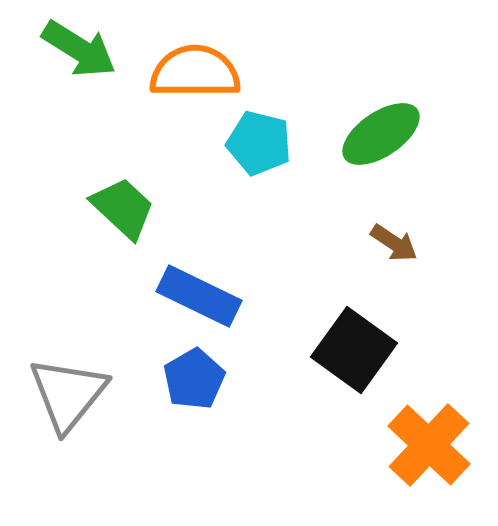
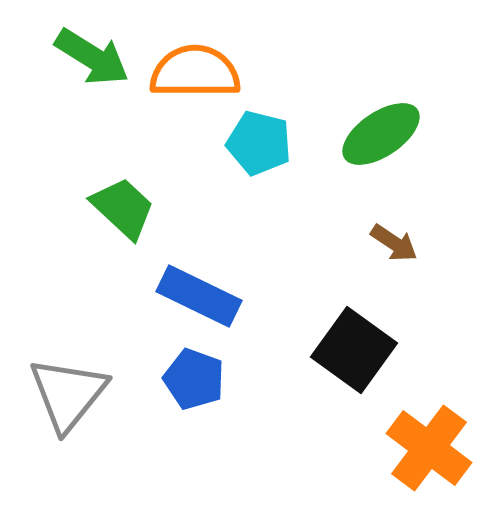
green arrow: moved 13 px right, 8 px down
blue pentagon: rotated 22 degrees counterclockwise
orange cross: moved 3 px down; rotated 6 degrees counterclockwise
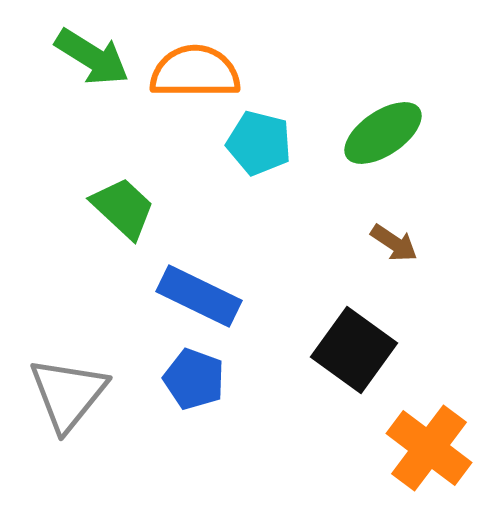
green ellipse: moved 2 px right, 1 px up
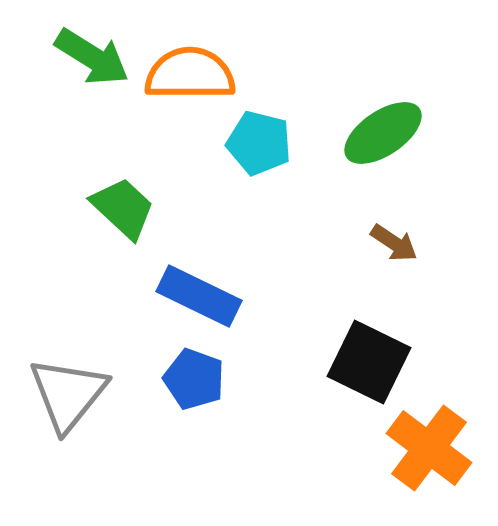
orange semicircle: moved 5 px left, 2 px down
black square: moved 15 px right, 12 px down; rotated 10 degrees counterclockwise
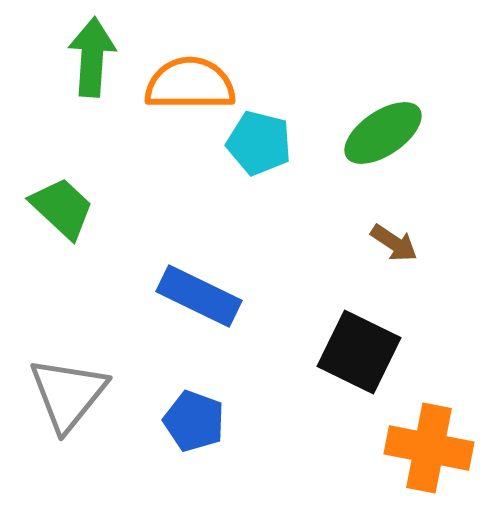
green arrow: rotated 118 degrees counterclockwise
orange semicircle: moved 10 px down
green trapezoid: moved 61 px left
black square: moved 10 px left, 10 px up
blue pentagon: moved 42 px down
orange cross: rotated 26 degrees counterclockwise
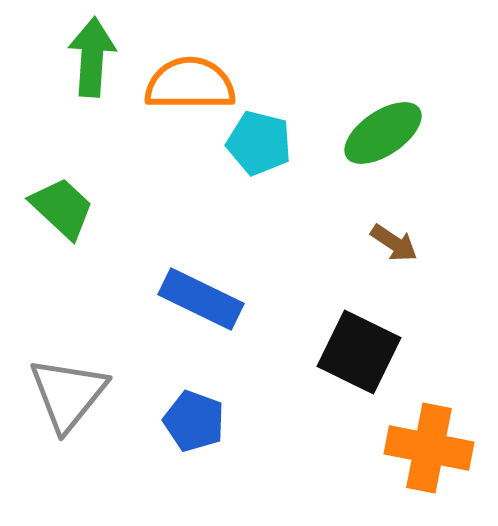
blue rectangle: moved 2 px right, 3 px down
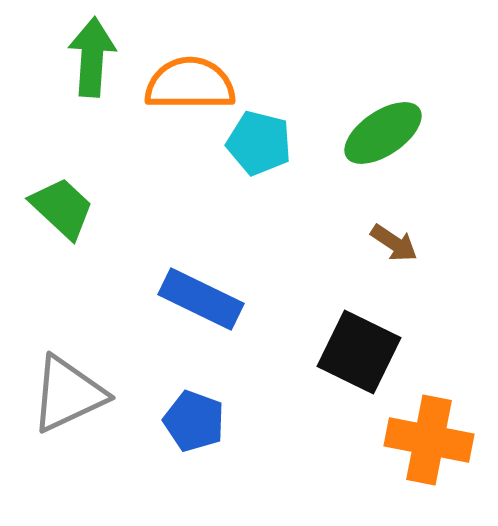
gray triangle: rotated 26 degrees clockwise
orange cross: moved 8 px up
